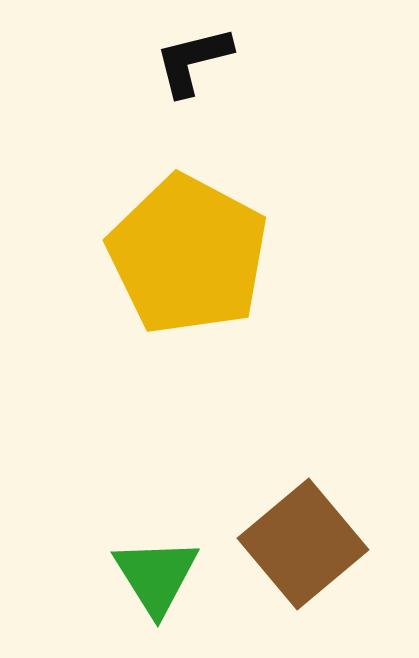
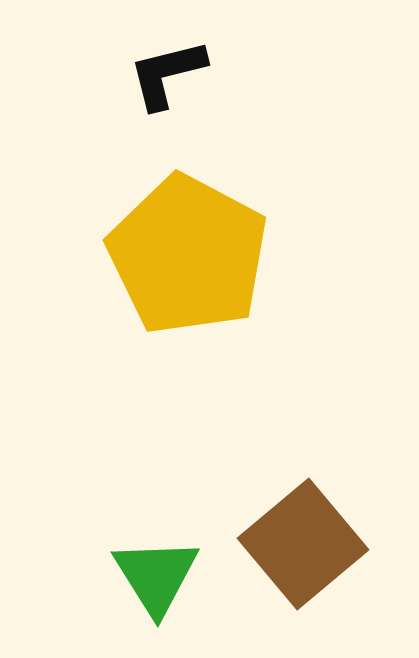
black L-shape: moved 26 px left, 13 px down
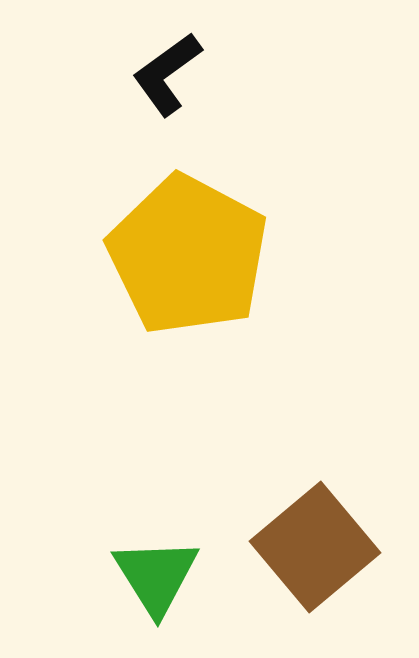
black L-shape: rotated 22 degrees counterclockwise
brown square: moved 12 px right, 3 px down
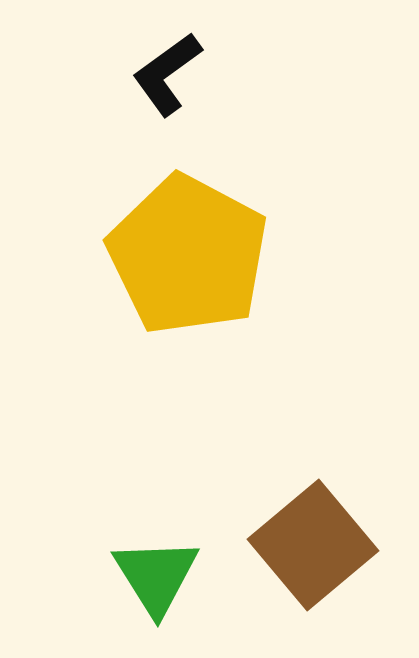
brown square: moved 2 px left, 2 px up
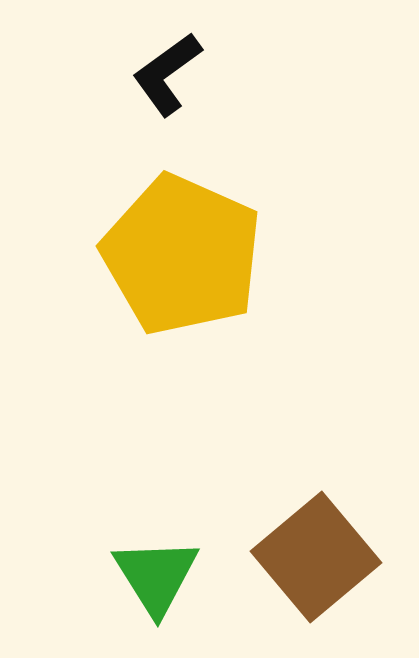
yellow pentagon: moved 6 px left; rotated 4 degrees counterclockwise
brown square: moved 3 px right, 12 px down
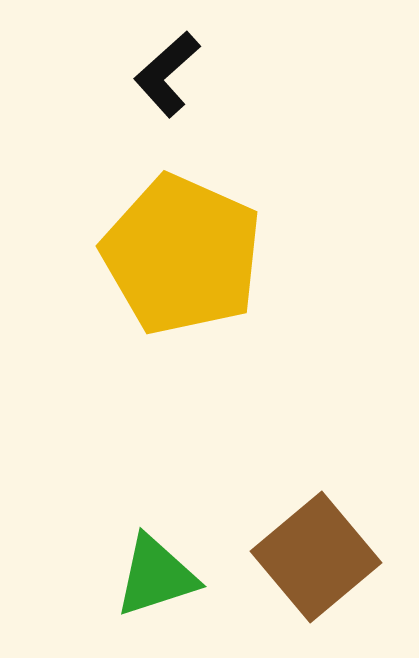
black L-shape: rotated 6 degrees counterclockwise
green triangle: rotated 44 degrees clockwise
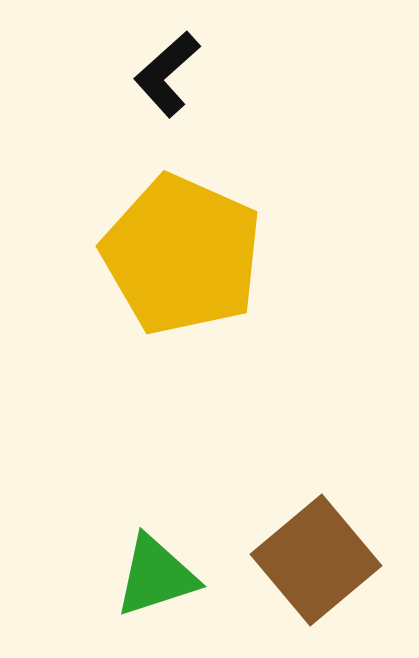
brown square: moved 3 px down
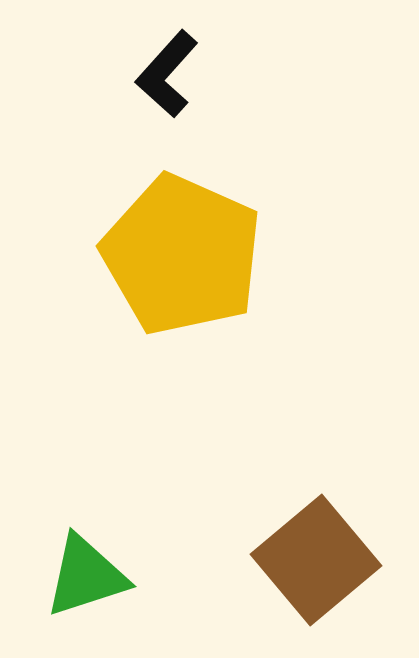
black L-shape: rotated 6 degrees counterclockwise
green triangle: moved 70 px left
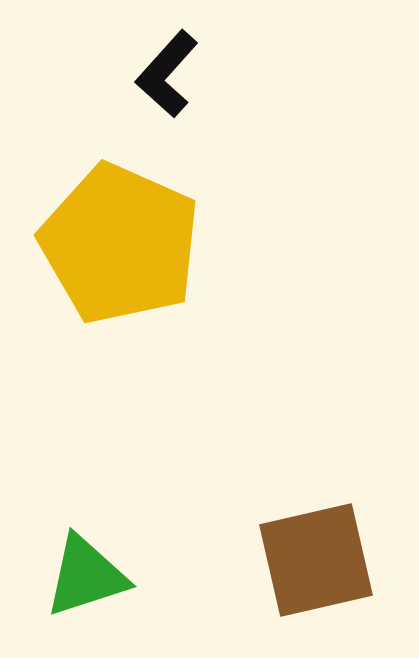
yellow pentagon: moved 62 px left, 11 px up
brown square: rotated 27 degrees clockwise
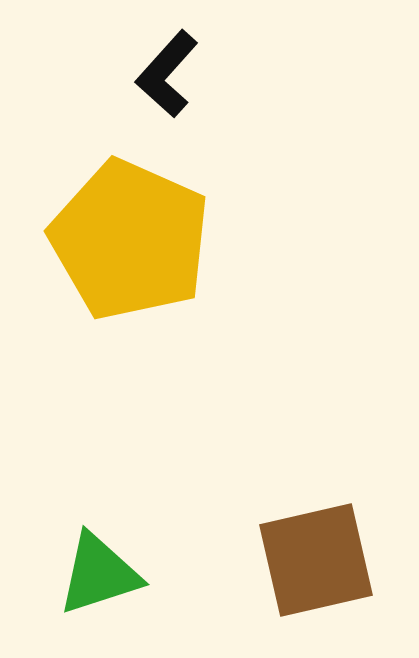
yellow pentagon: moved 10 px right, 4 px up
green triangle: moved 13 px right, 2 px up
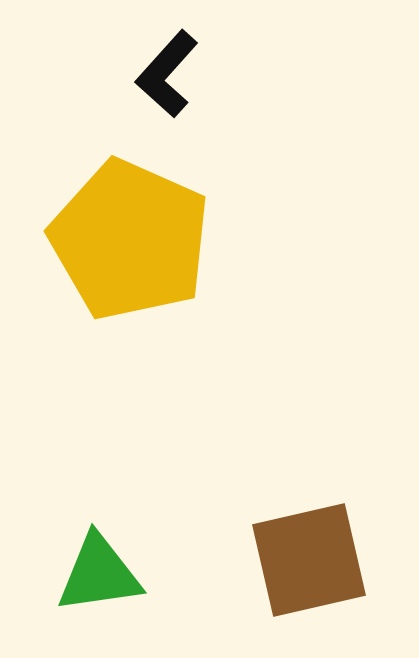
brown square: moved 7 px left
green triangle: rotated 10 degrees clockwise
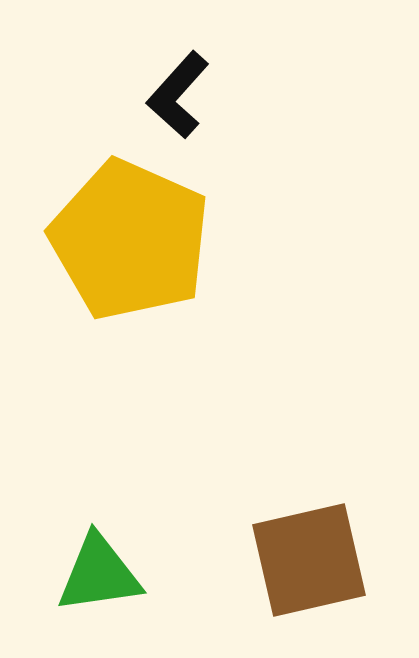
black L-shape: moved 11 px right, 21 px down
